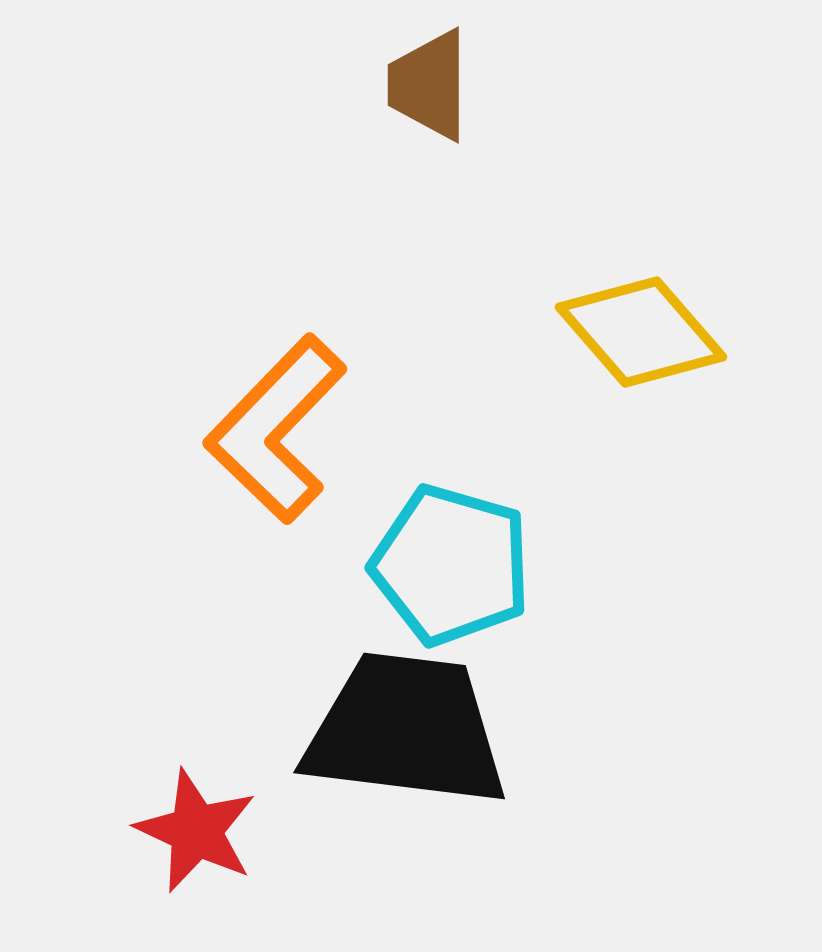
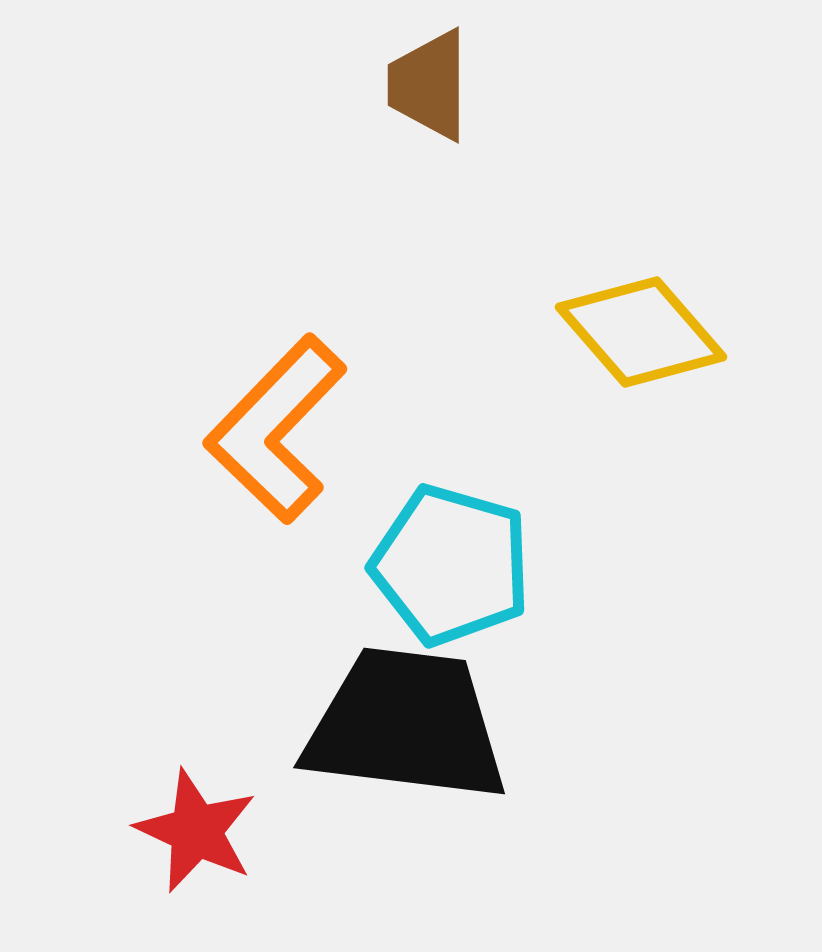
black trapezoid: moved 5 px up
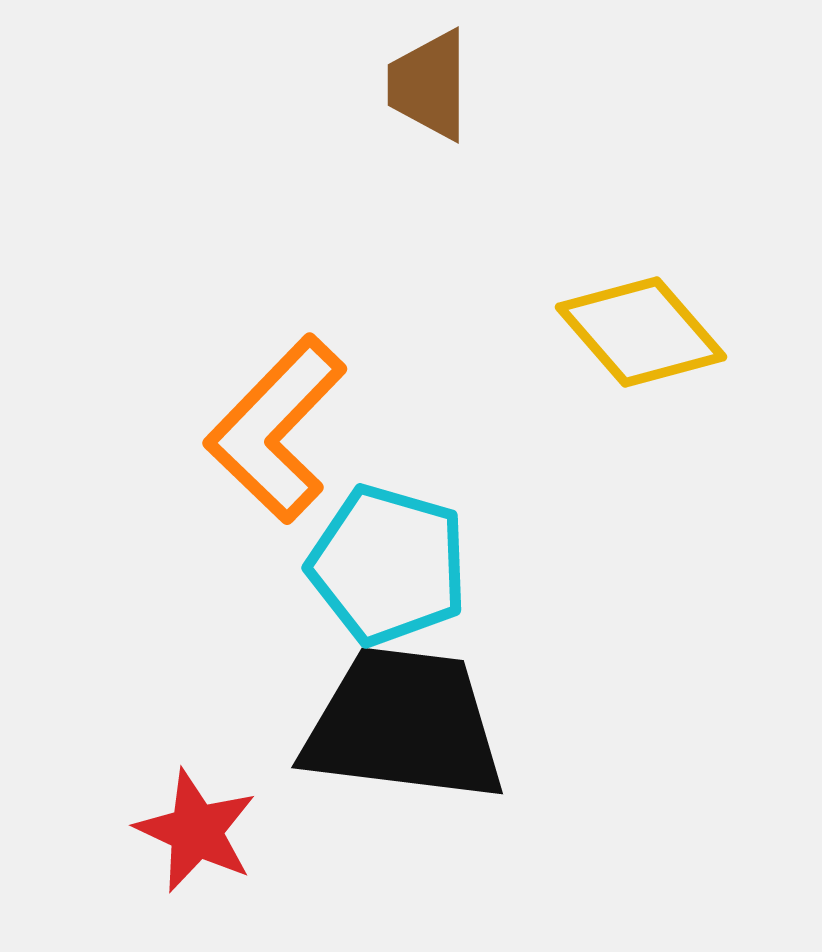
cyan pentagon: moved 63 px left
black trapezoid: moved 2 px left
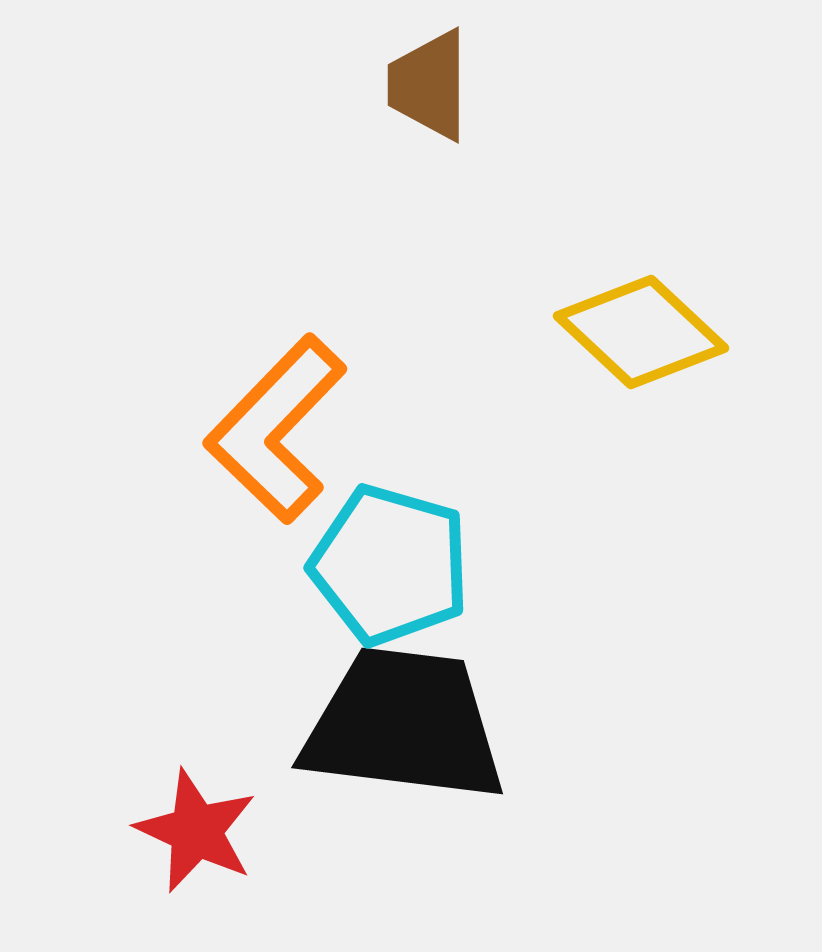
yellow diamond: rotated 6 degrees counterclockwise
cyan pentagon: moved 2 px right
